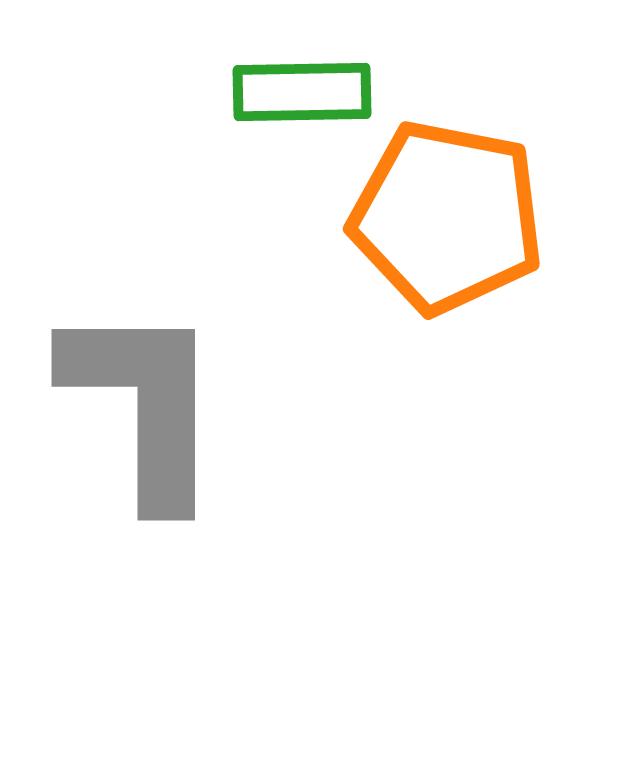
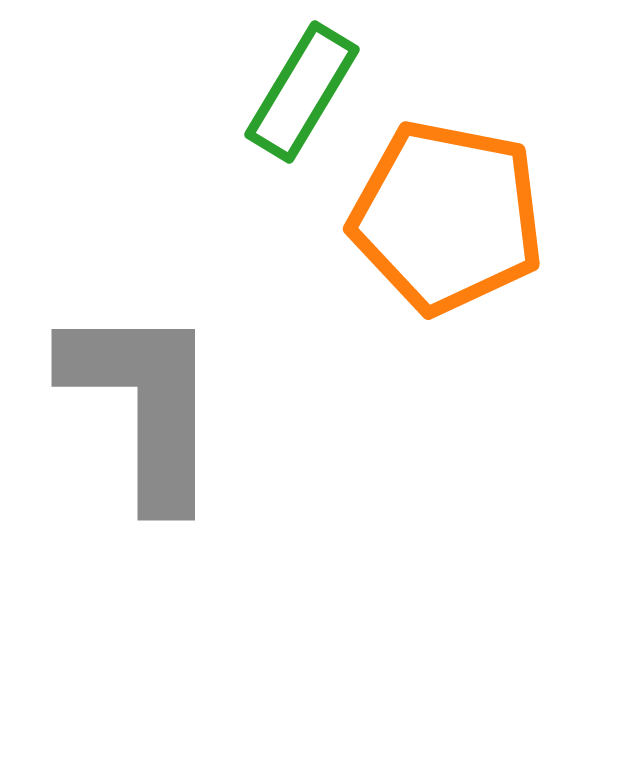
green rectangle: rotated 58 degrees counterclockwise
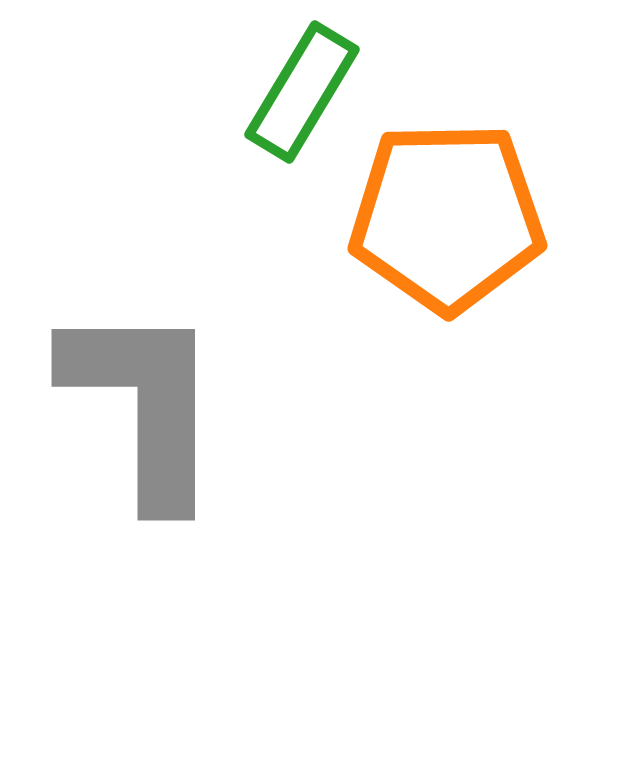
orange pentagon: rotated 12 degrees counterclockwise
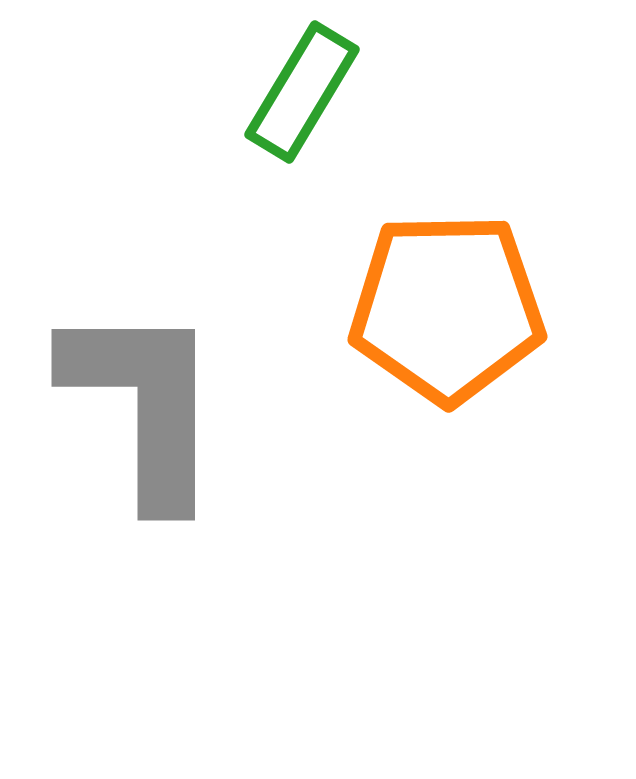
orange pentagon: moved 91 px down
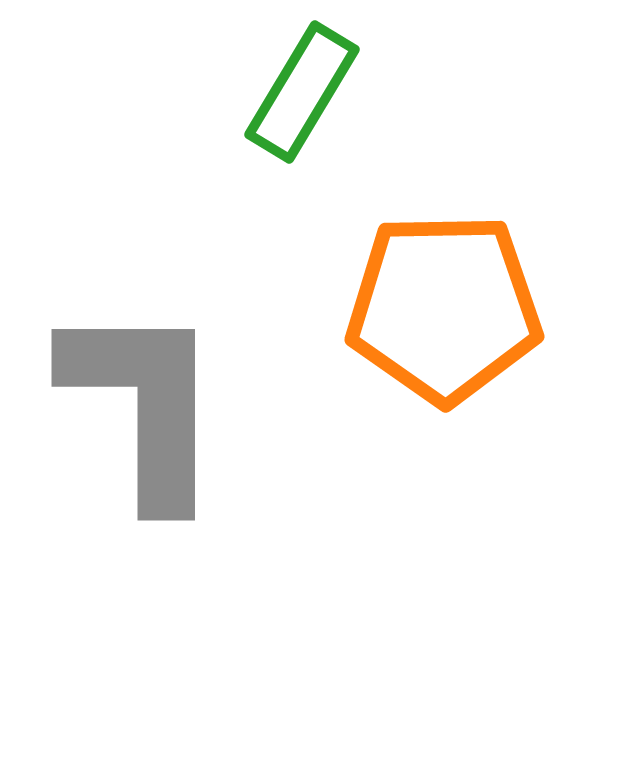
orange pentagon: moved 3 px left
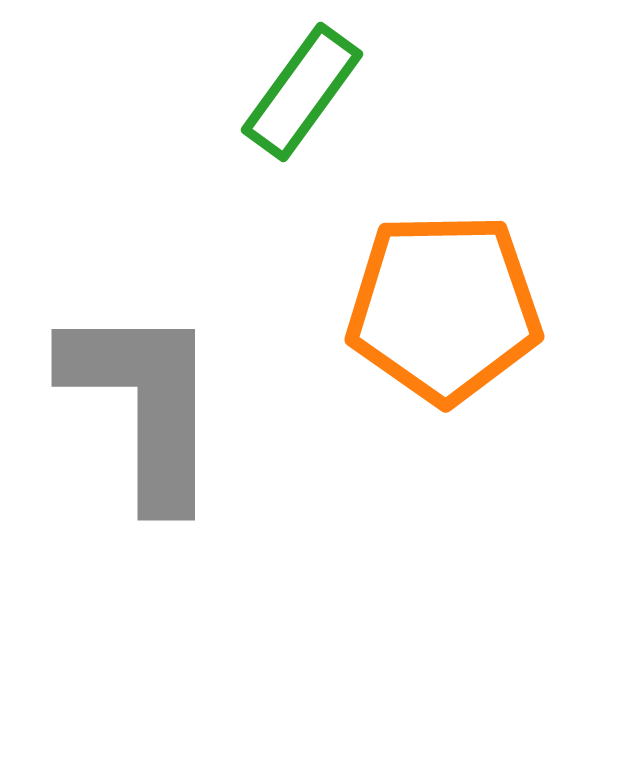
green rectangle: rotated 5 degrees clockwise
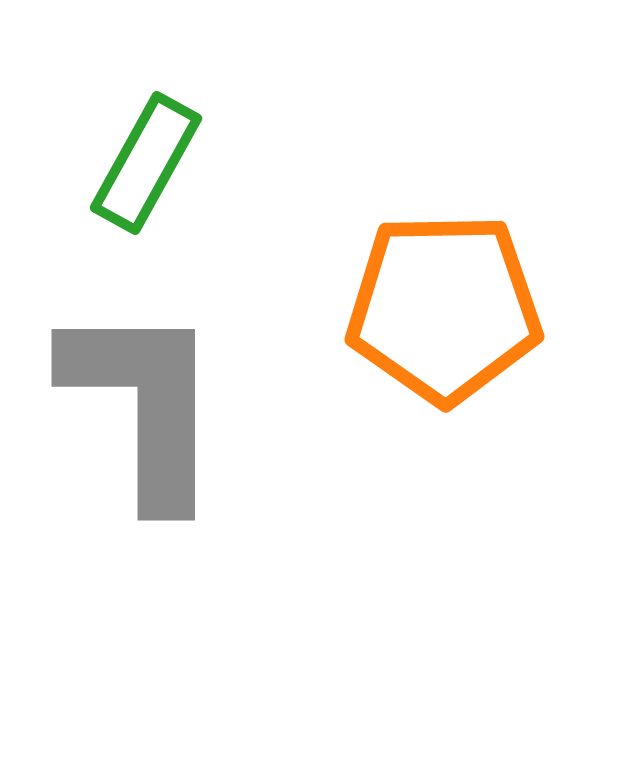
green rectangle: moved 156 px left, 71 px down; rotated 7 degrees counterclockwise
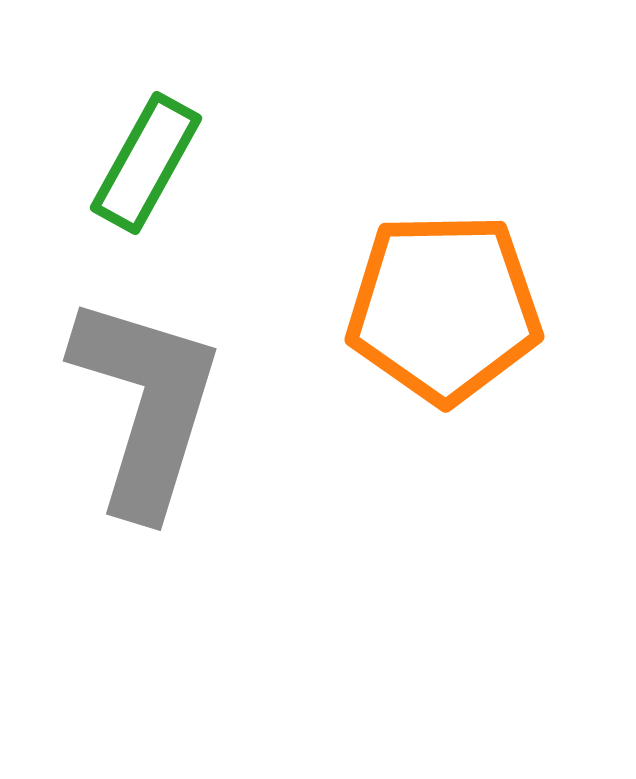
gray L-shape: moved 2 px right, 1 px down; rotated 17 degrees clockwise
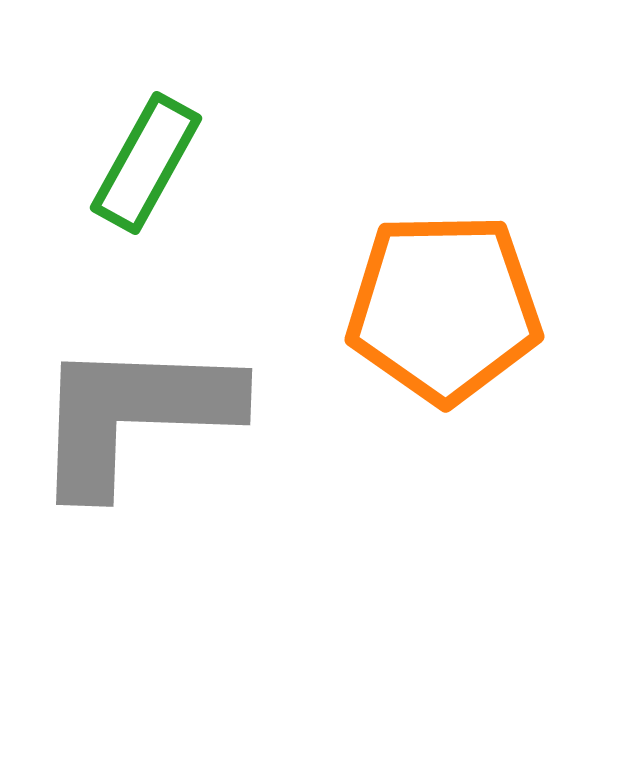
gray L-shape: moved 12 px left, 10 px down; rotated 105 degrees counterclockwise
